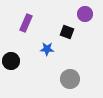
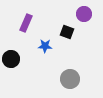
purple circle: moved 1 px left
blue star: moved 2 px left, 3 px up
black circle: moved 2 px up
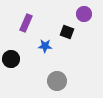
gray circle: moved 13 px left, 2 px down
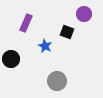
blue star: rotated 24 degrees clockwise
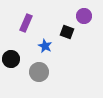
purple circle: moved 2 px down
gray circle: moved 18 px left, 9 px up
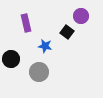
purple circle: moved 3 px left
purple rectangle: rotated 36 degrees counterclockwise
black square: rotated 16 degrees clockwise
blue star: rotated 16 degrees counterclockwise
